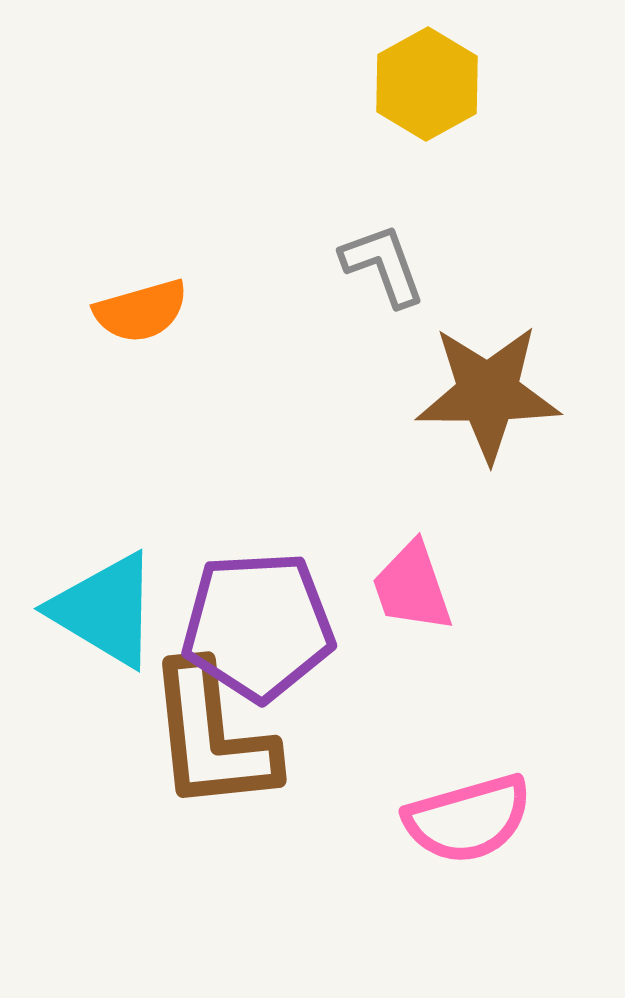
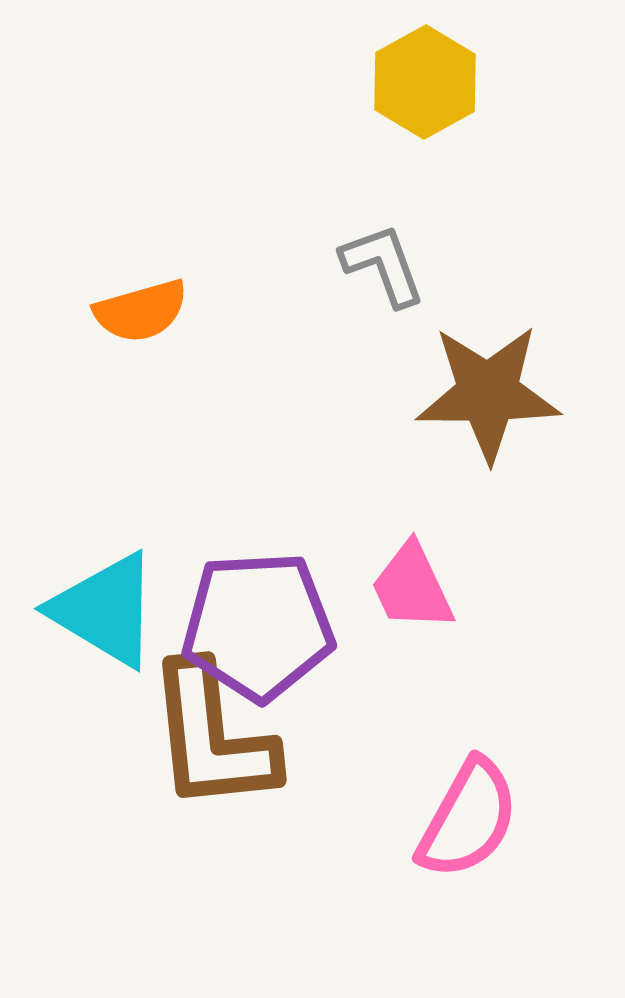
yellow hexagon: moved 2 px left, 2 px up
pink trapezoid: rotated 6 degrees counterclockwise
pink semicircle: rotated 45 degrees counterclockwise
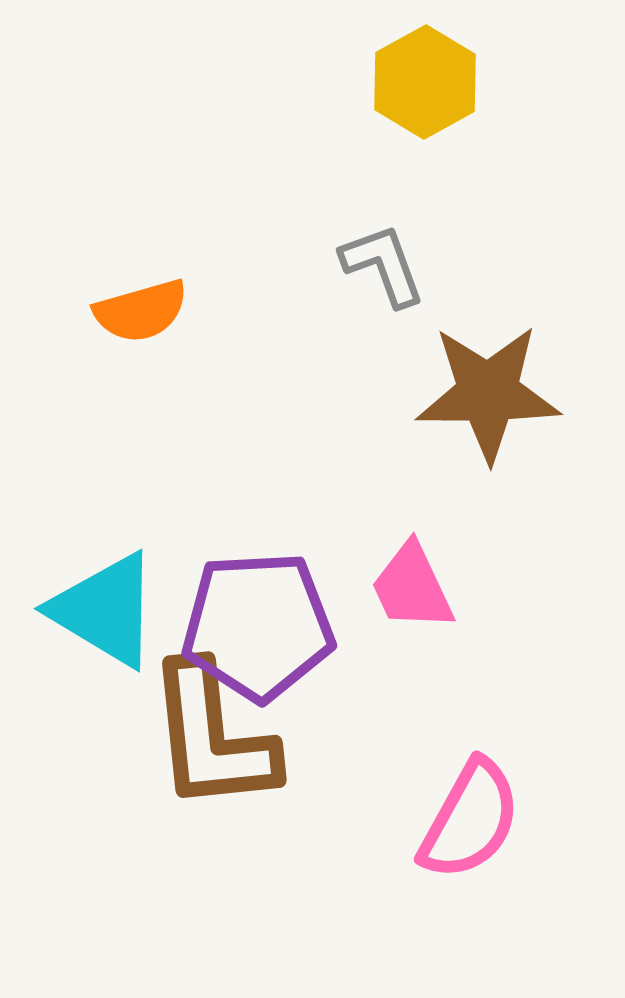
pink semicircle: moved 2 px right, 1 px down
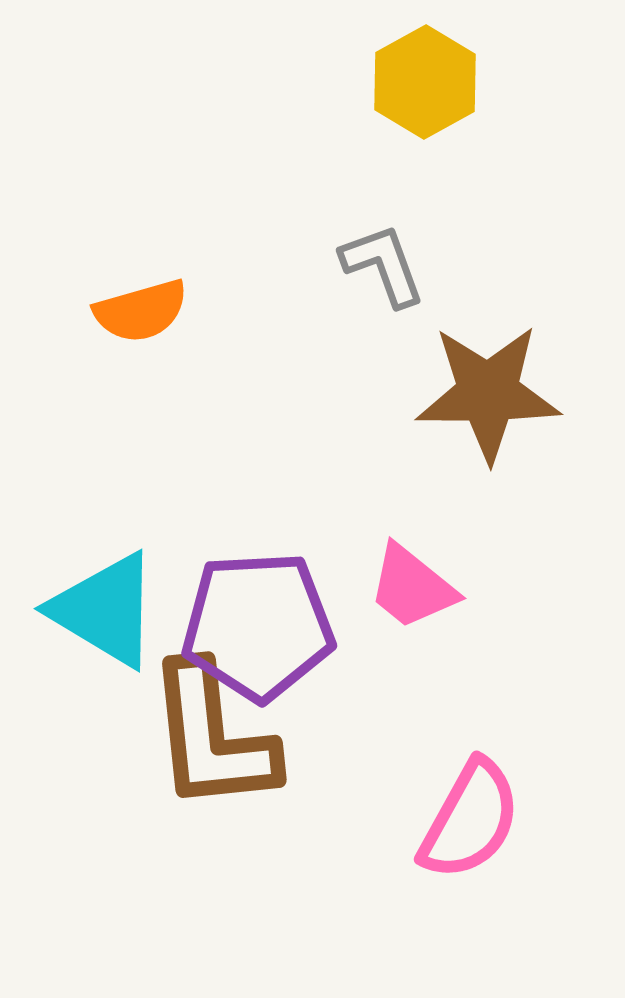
pink trapezoid: rotated 26 degrees counterclockwise
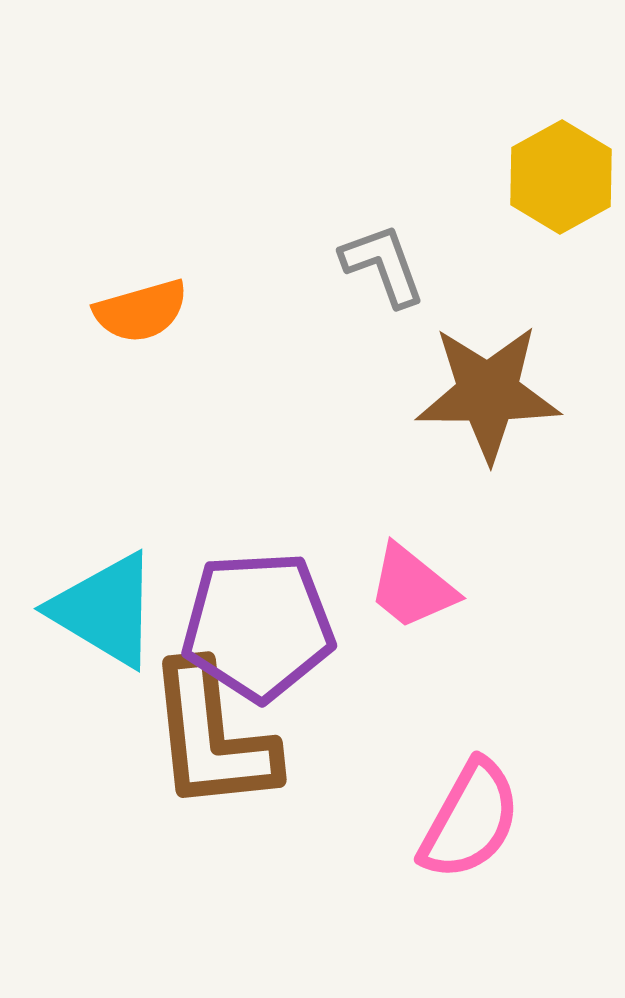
yellow hexagon: moved 136 px right, 95 px down
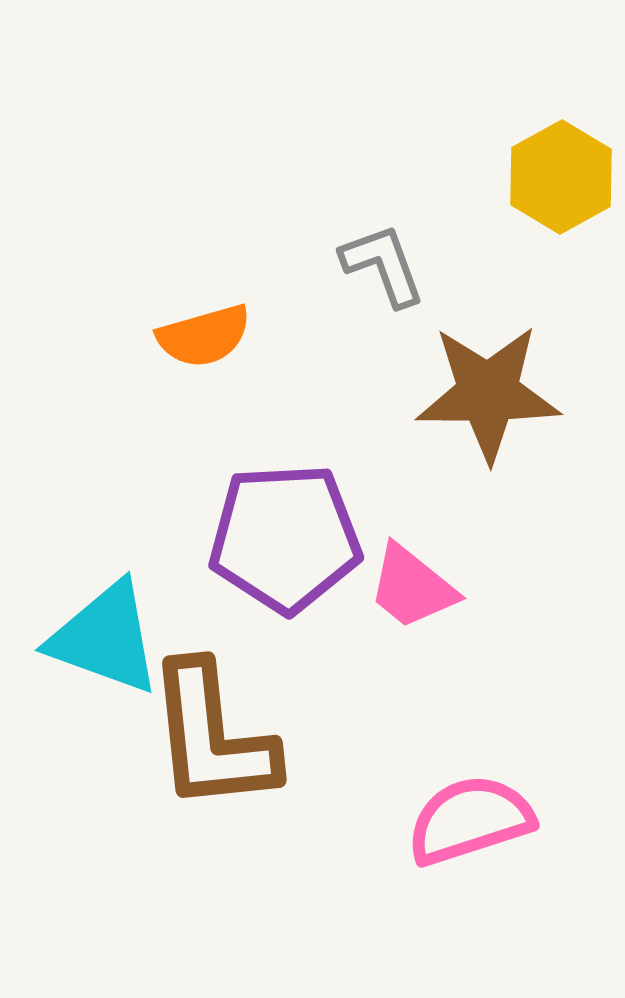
orange semicircle: moved 63 px right, 25 px down
cyan triangle: moved 28 px down; rotated 11 degrees counterclockwise
purple pentagon: moved 27 px right, 88 px up
pink semicircle: rotated 137 degrees counterclockwise
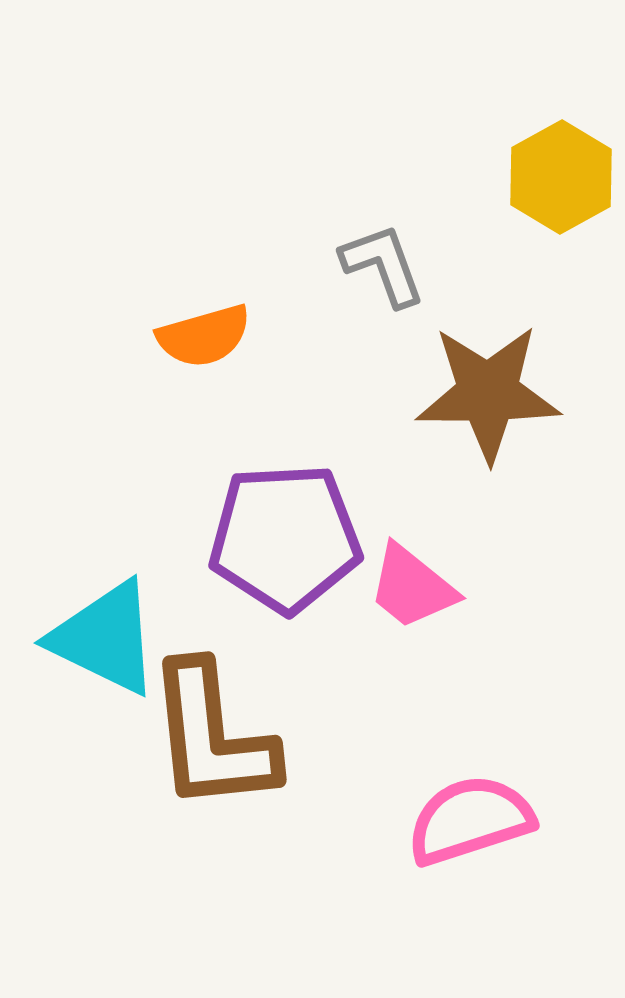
cyan triangle: rotated 6 degrees clockwise
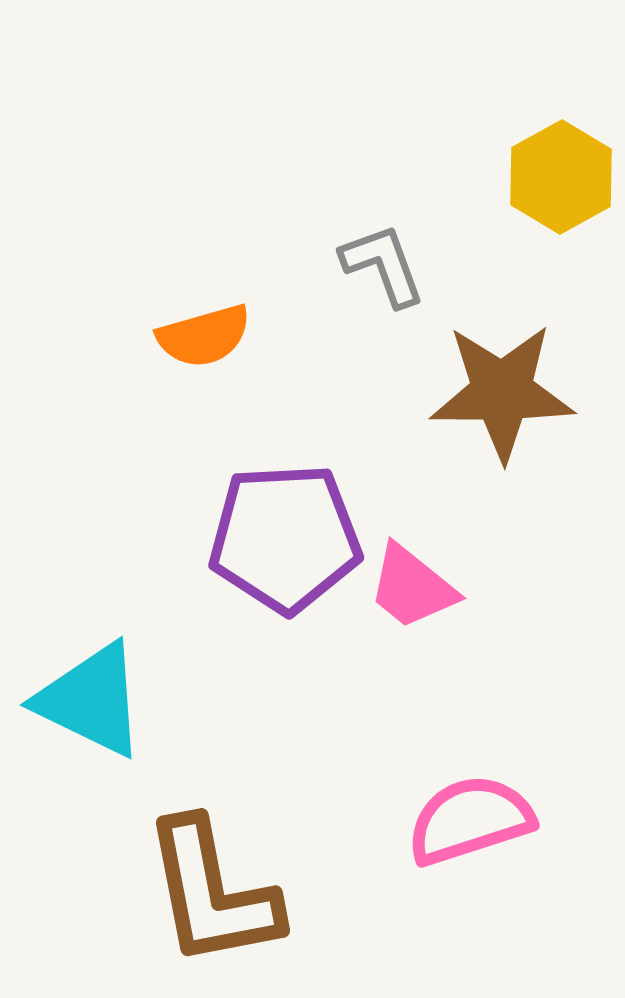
brown star: moved 14 px right, 1 px up
cyan triangle: moved 14 px left, 62 px down
brown L-shape: moved 156 px down; rotated 5 degrees counterclockwise
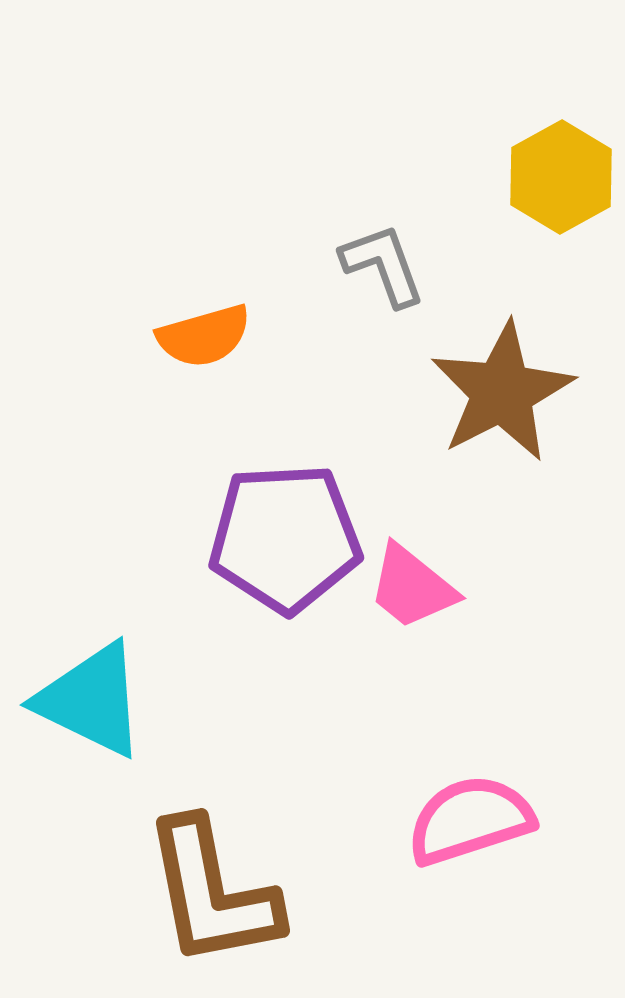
brown star: rotated 27 degrees counterclockwise
